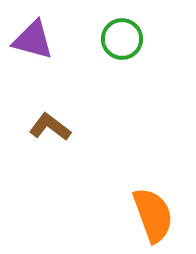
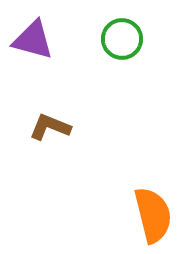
brown L-shape: rotated 15 degrees counterclockwise
orange semicircle: rotated 6 degrees clockwise
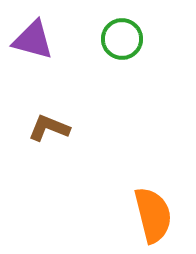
brown L-shape: moved 1 px left, 1 px down
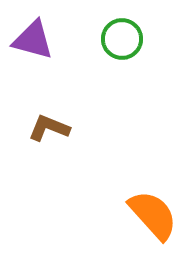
orange semicircle: rotated 28 degrees counterclockwise
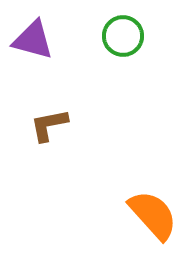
green circle: moved 1 px right, 3 px up
brown L-shape: moved 3 px up; rotated 33 degrees counterclockwise
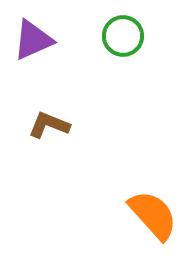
purple triangle: rotated 39 degrees counterclockwise
brown L-shape: rotated 33 degrees clockwise
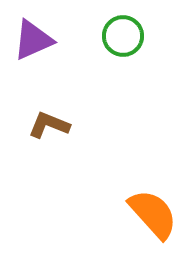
orange semicircle: moved 1 px up
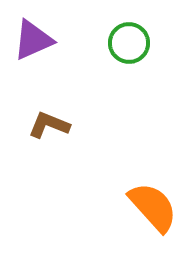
green circle: moved 6 px right, 7 px down
orange semicircle: moved 7 px up
